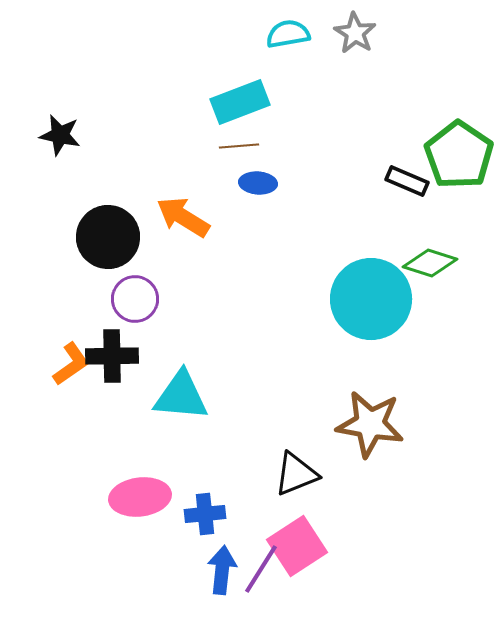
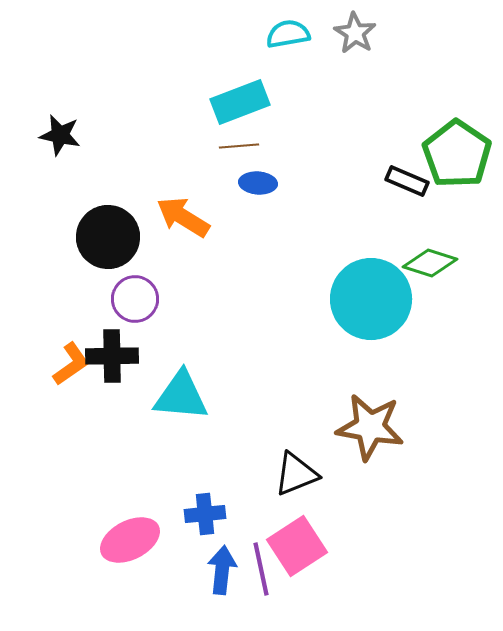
green pentagon: moved 2 px left, 1 px up
brown star: moved 3 px down
pink ellipse: moved 10 px left, 43 px down; rotated 20 degrees counterclockwise
purple line: rotated 44 degrees counterclockwise
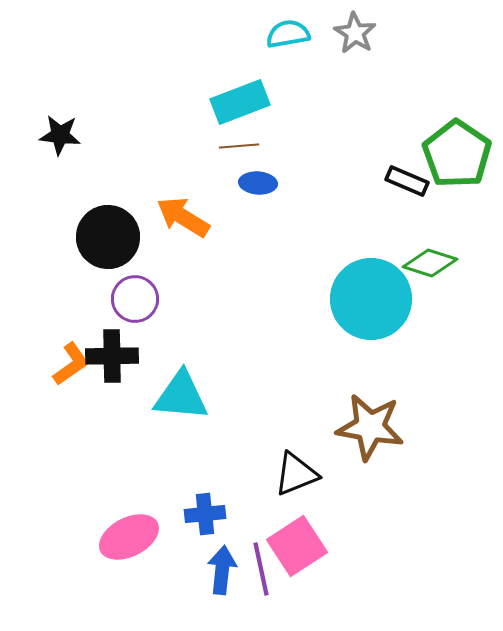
black star: rotated 6 degrees counterclockwise
pink ellipse: moved 1 px left, 3 px up
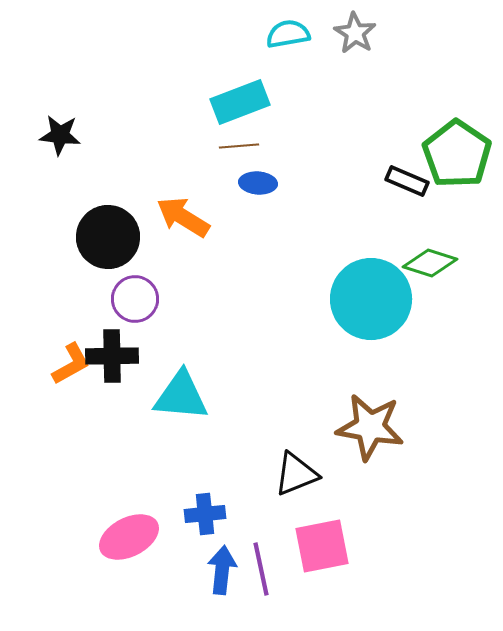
orange L-shape: rotated 6 degrees clockwise
pink square: moved 25 px right; rotated 22 degrees clockwise
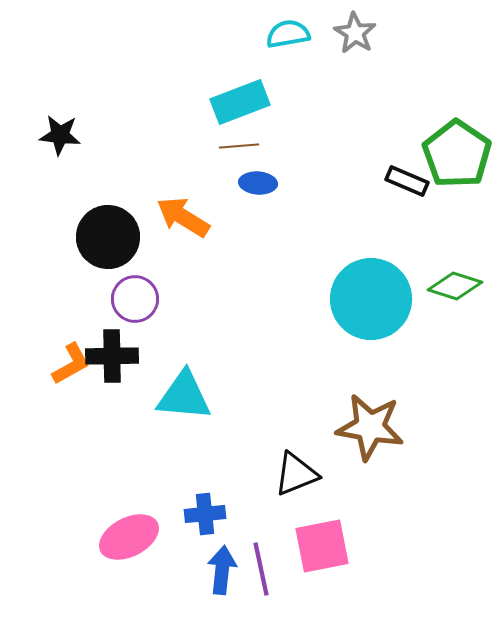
green diamond: moved 25 px right, 23 px down
cyan triangle: moved 3 px right
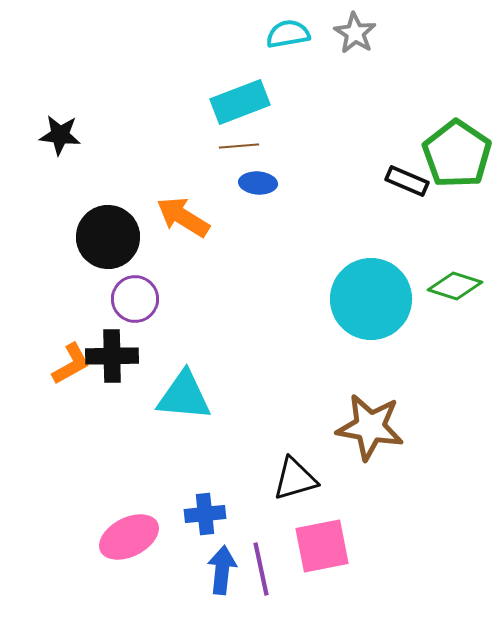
black triangle: moved 1 px left, 5 px down; rotated 6 degrees clockwise
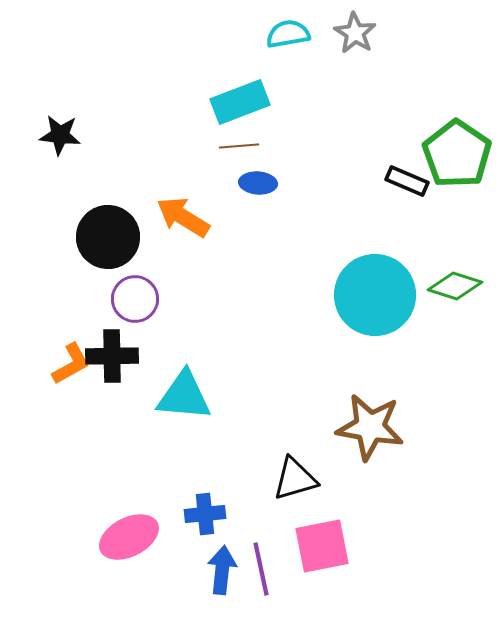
cyan circle: moved 4 px right, 4 px up
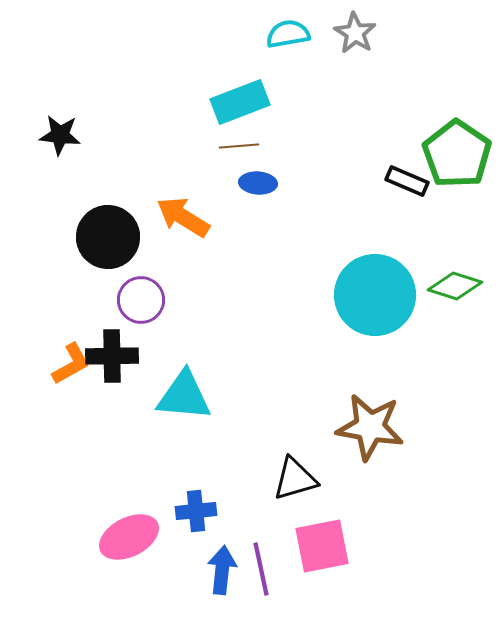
purple circle: moved 6 px right, 1 px down
blue cross: moved 9 px left, 3 px up
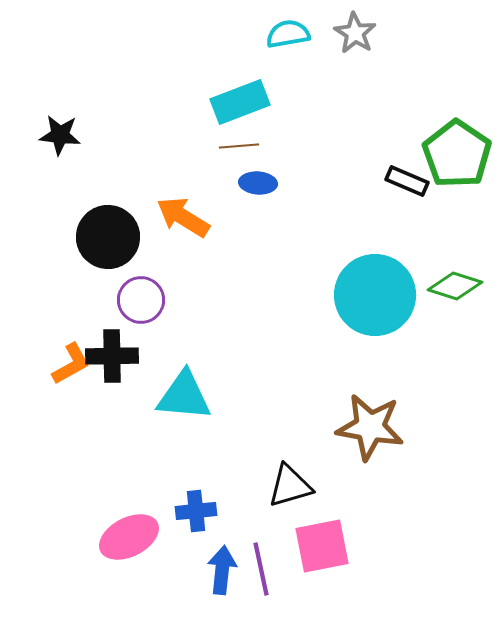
black triangle: moved 5 px left, 7 px down
